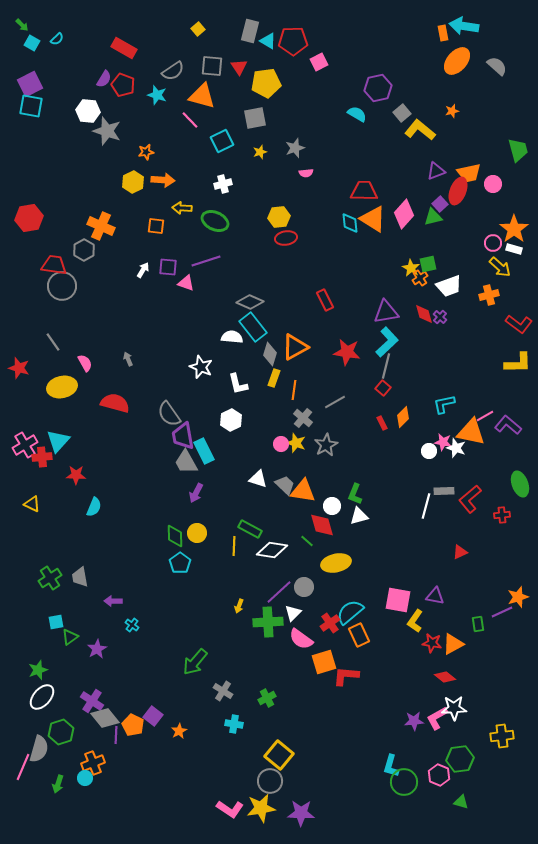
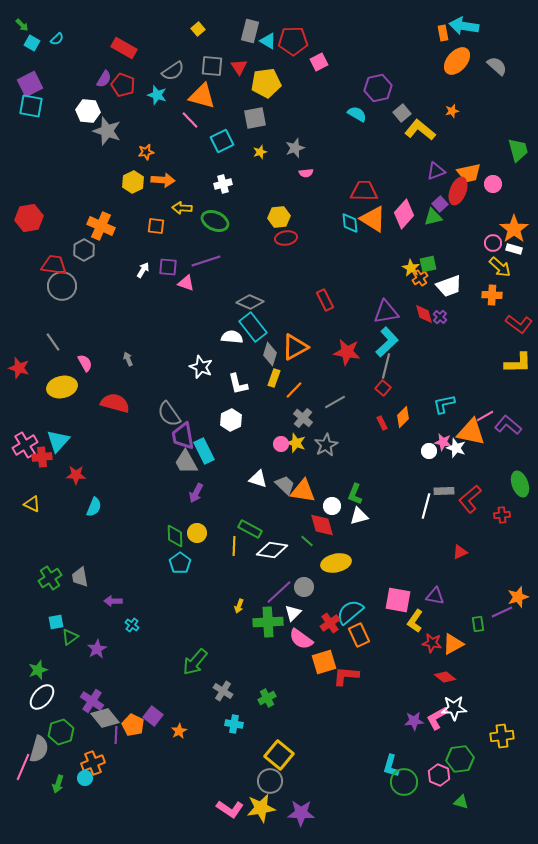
orange cross at (489, 295): moved 3 px right; rotated 18 degrees clockwise
orange line at (294, 390): rotated 36 degrees clockwise
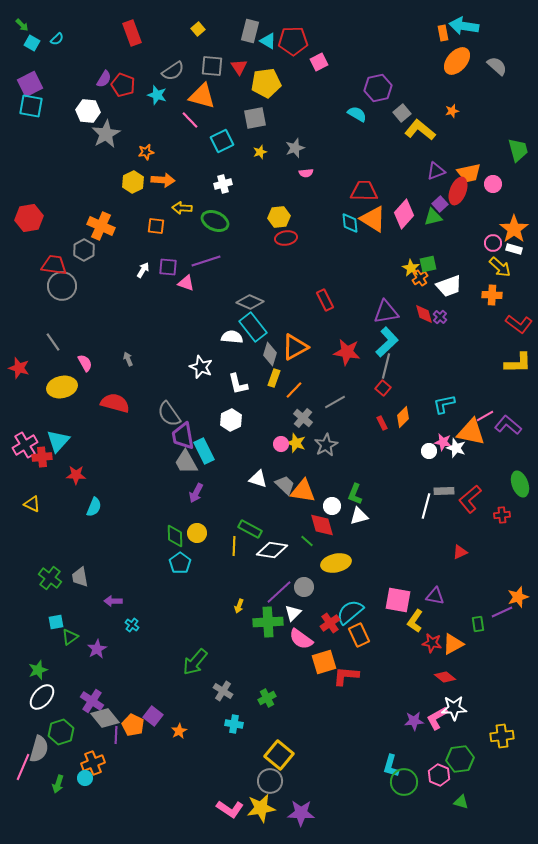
red rectangle at (124, 48): moved 8 px right, 15 px up; rotated 40 degrees clockwise
gray star at (107, 131): moved 1 px left, 3 px down; rotated 24 degrees clockwise
green cross at (50, 578): rotated 20 degrees counterclockwise
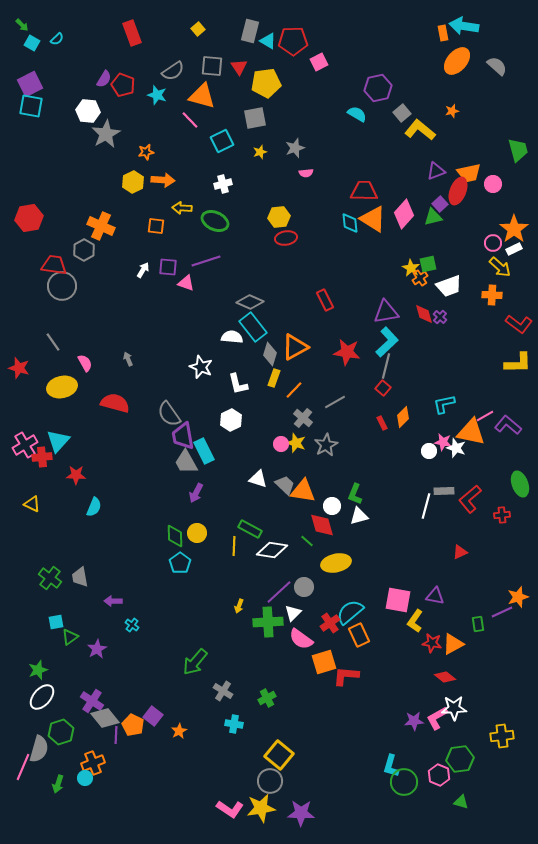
white rectangle at (514, 249): rotated 42 degrees counterclockwise
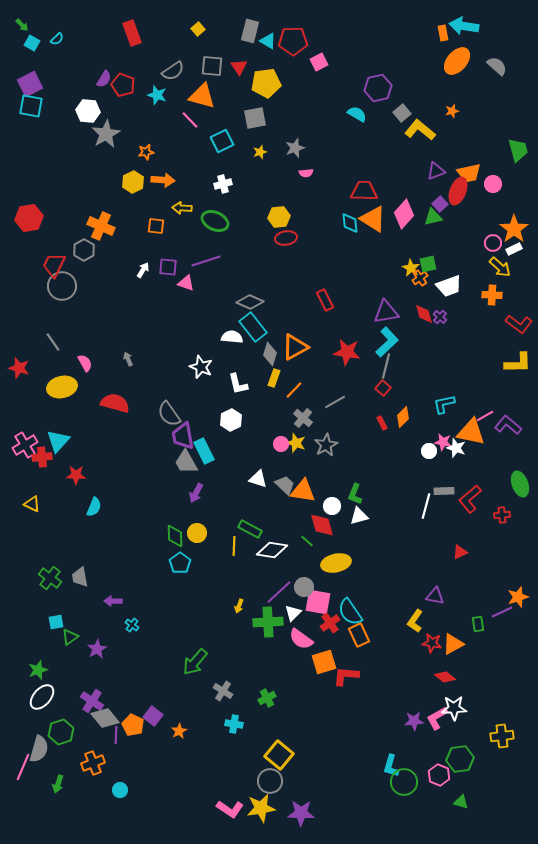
red trapezoid at (54, 265): rotated 72 degrees counterclockwise
pink square at (398, 600): moved 80 px left, 2 px down
cyan semicircle at (350, 612): rotated 84 degrees counterclockwise
cyan circle at (85, 778): moved 35 px right, 12 px down
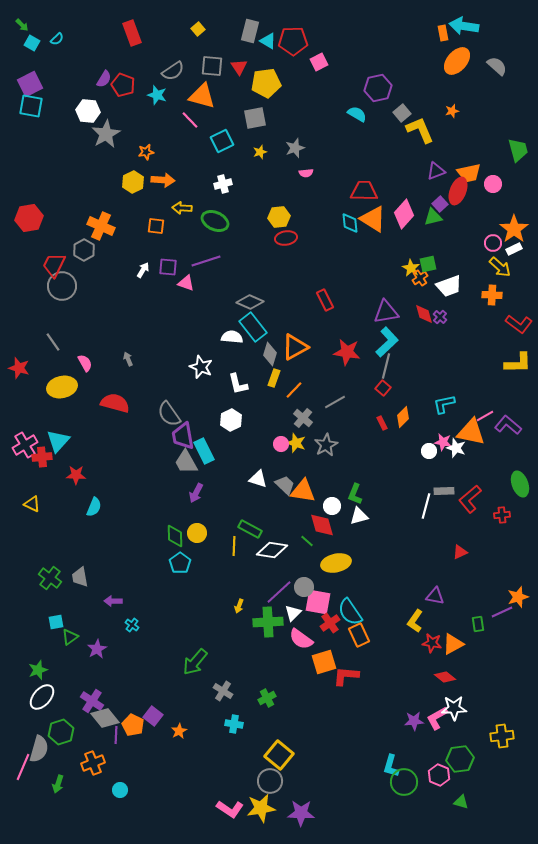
yellow L-shape at (420, 130): rotated 28 degrees clockwise
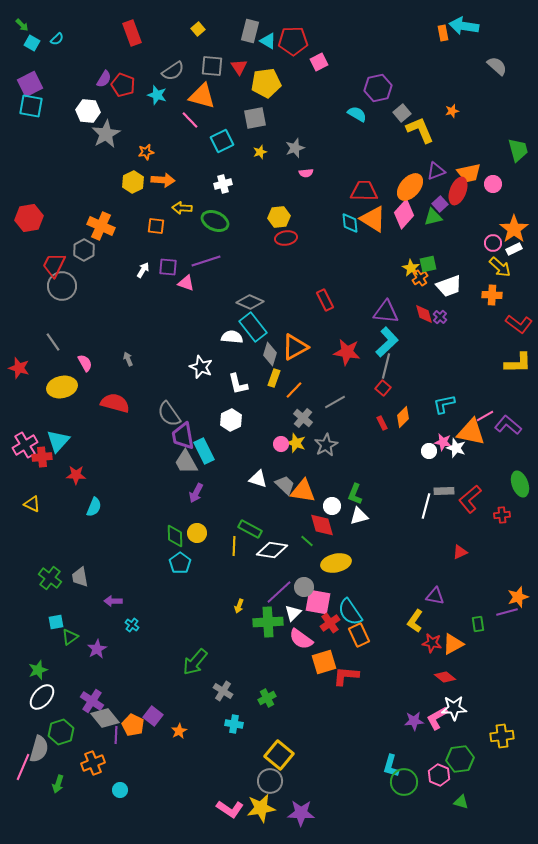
orange ellipse at (457, 61): moved 47 px left, 126 px down
purple triangle at (386, 312): rotated 16 degrees clockwise
purple line at (502, 612): moved 5 px right; rotated 10 degrees clockwise
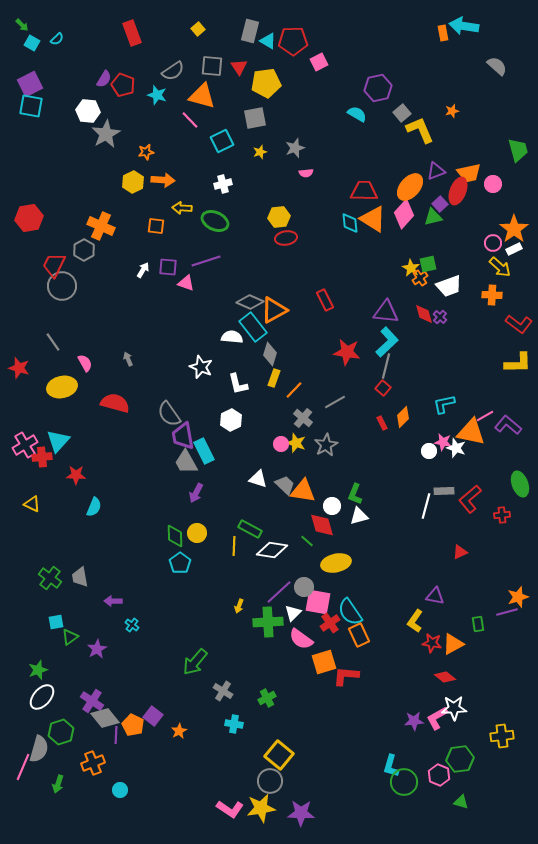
orange triangle at (295, 347): moved 21 px left, 37 px up
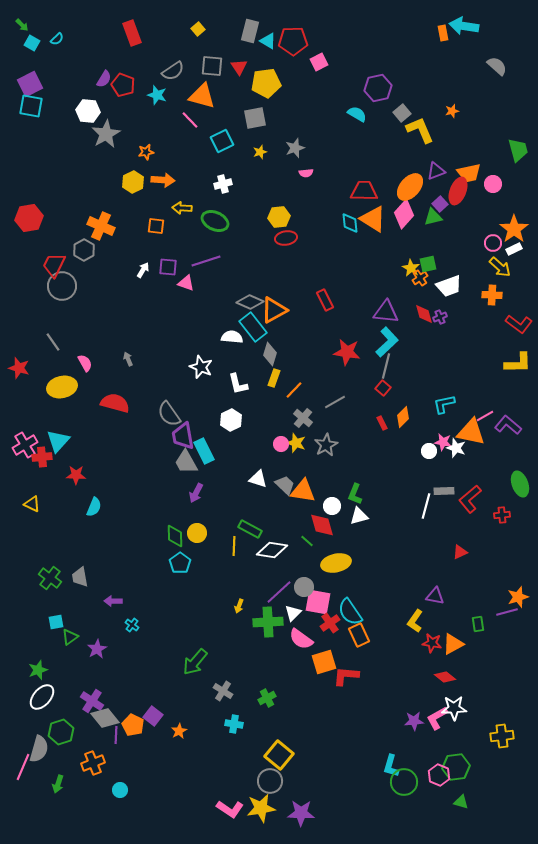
purple cross at (440, 317): rotated 24 degrees clockwise
green hexagon at (460, 759): moved 4 px left, 8 px down
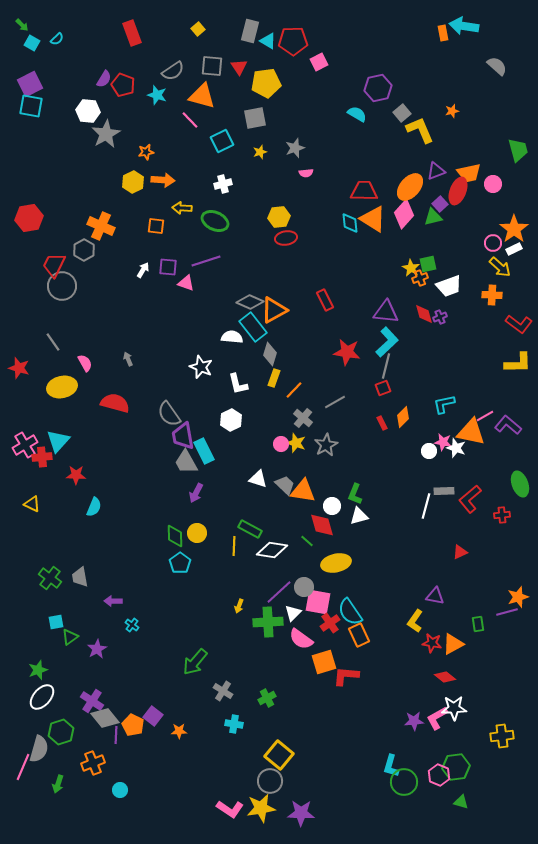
orange cross at (420, 278): rotated 14 degrees clockwise
red square at (383, 388): rotated 28 degrees clockwise
orange star at (179, 731): rotated 28 degrees clockwise
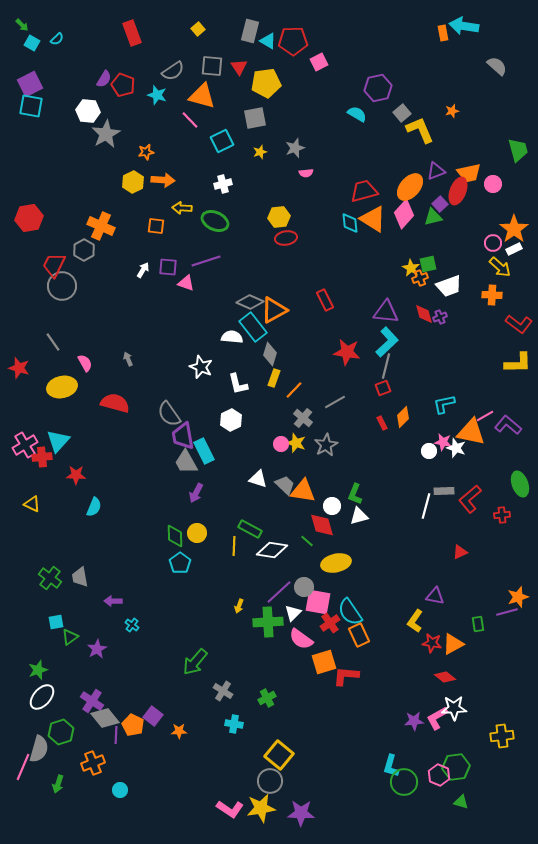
red trapezoid at (364, 191): rotated 16 degrees counterclockwise
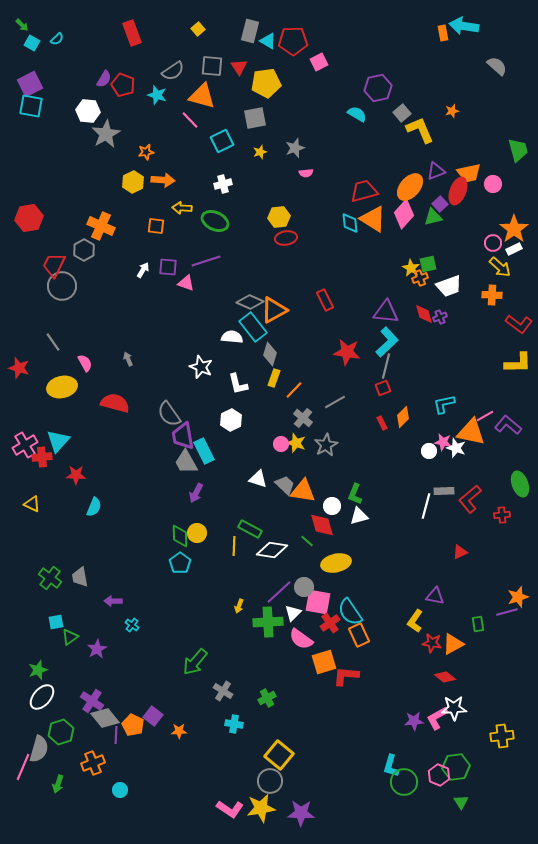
green diamond at (175, 536): moved 5 px right
green triangle at (461, 802): rotated 42 degrees clockwise
